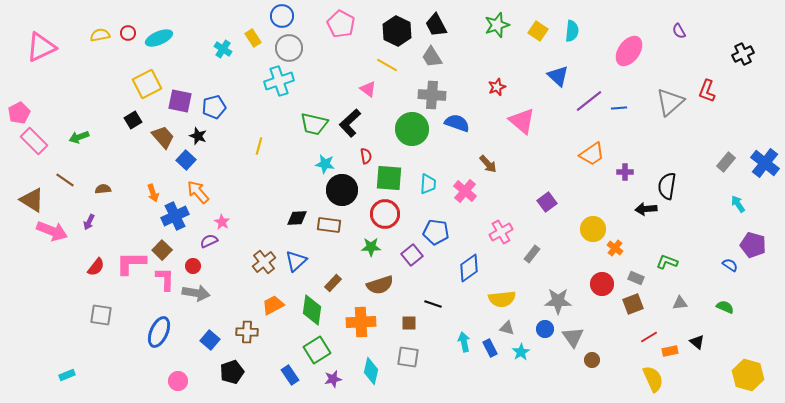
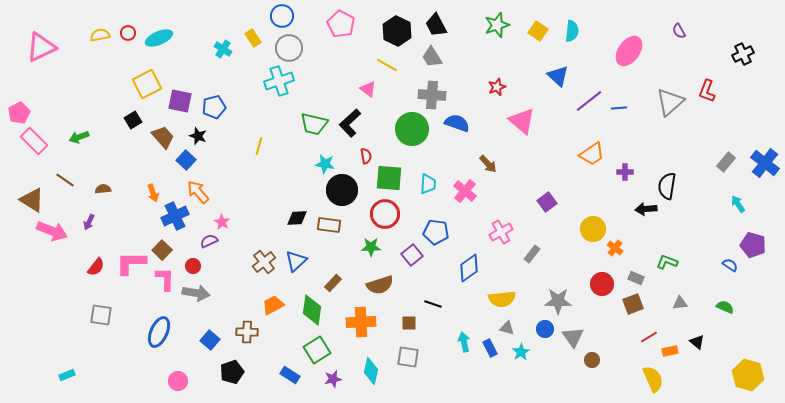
blue rectangle at (290, 375): rotated 24 degrees counterclockwise
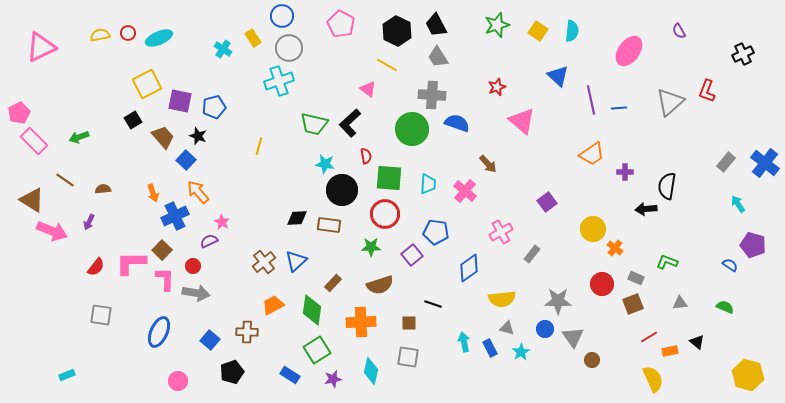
gray trapezoid at (432, 57): moved 6 px right
purple line at (589, 101): moved 2 px right, 1 px up; rotated 64 degrees counterclockwise
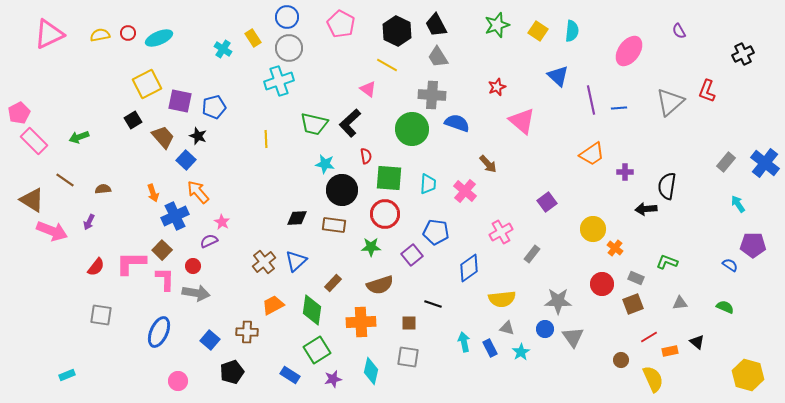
blue circle at (282, 16): moved 5 px right, 1 px down
pink triangle at (41, 47): moved 8 px right, 13 px up
yellow line at (259, 146): moved 7 px right, 7 px up; rotated 18 degrees counterclockwise
brown rectangle at (329, 225): moved 5 px right
purple pentagon at (753, 245): rotated 15 degrees counterclockwise
brown circle at (592, 360): moved 29 px right
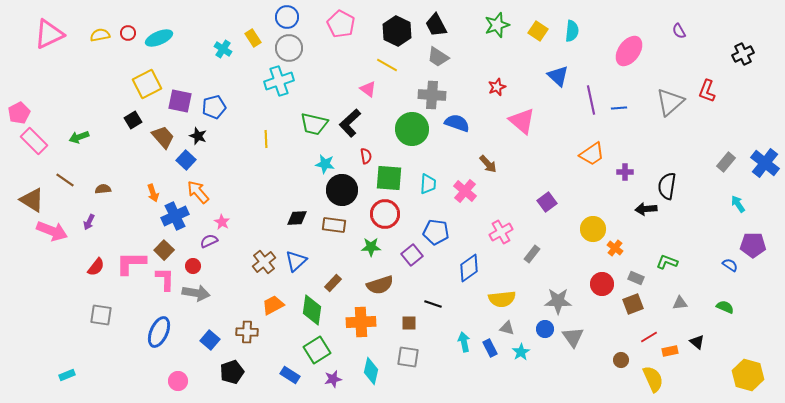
gray trapezoid at (438, 57): rotated 25 degrees counterclockwise
brown square at (162, 250): moved 2 px right
